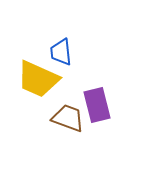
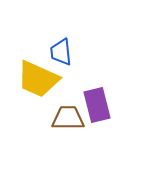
brown trapezoid: rotated 20 degrees counterclockwise
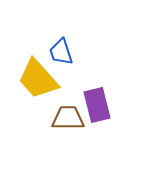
blue trapezoid: rotated 12 degrees counterclockwise
yellow trapezoid: rotated 24 degrees clockwise
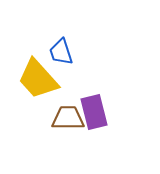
purple rectangle: moved 3 px left, 7 px down
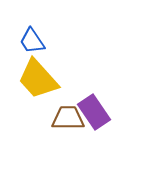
blue trapezoid: moved 29 px left, 11 px up; rotated 16 degrees counterclockwise
purple rectangle: rotated 20 degrees counterclockwise
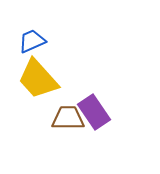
blue trapezoid: rotated 100 degrees clockwise
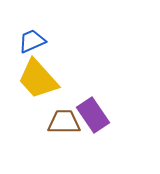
purple rectangle: moved 1 px left, 3 px down
brown trapezoid: moved 4 px left, 4 px down
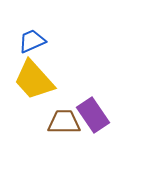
yellow trapezoid: moved 4 px left, 1 px down
